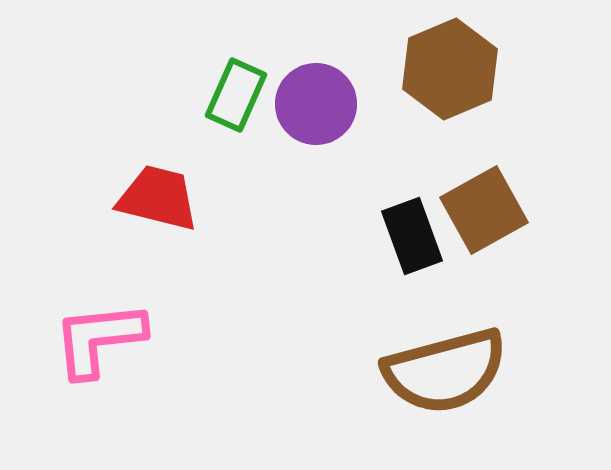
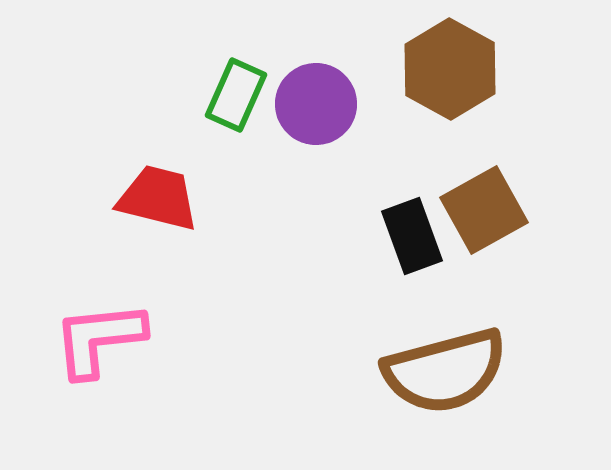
brown hexagon: rotated 8 degrees counterclockwise
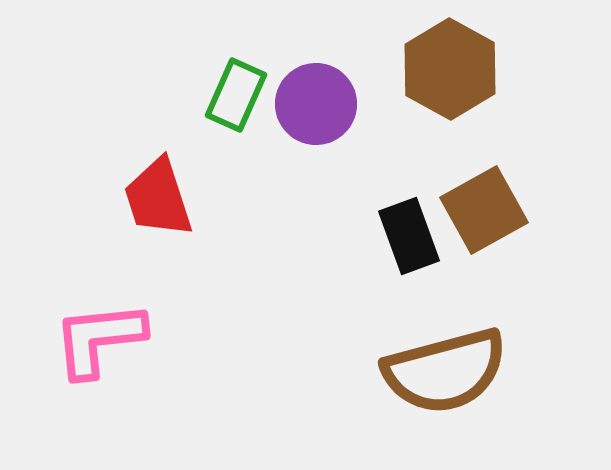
red trapezoid: rotated 122 degrees counterclockwise
black rectangle: moved 3 px left
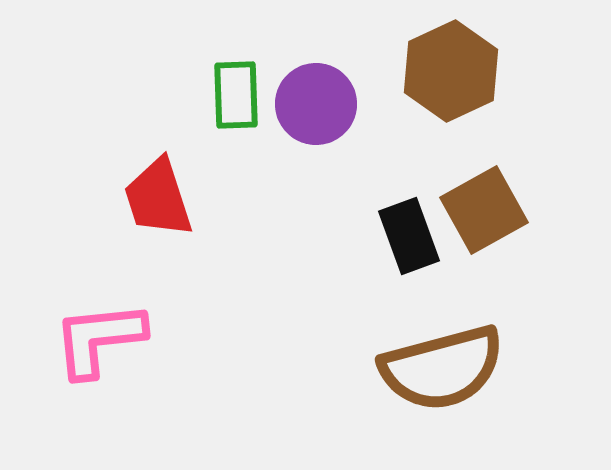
brown hexagon: moved 1 px right, 2 px down; rotated 6 degrees clockwise
green rectangle: rotated 26 degrees counterclockwise
brown semicircle: moved 3 px left, 3 px up
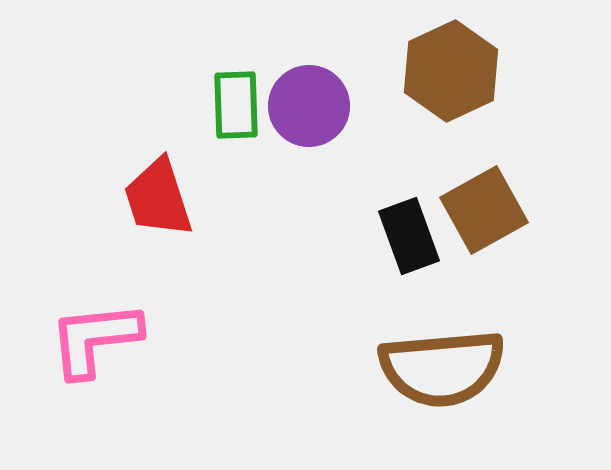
green rectangle: moved 10 px down
purple circle: moved 7 px left, 2 px down
pink L-shape: moved 4 px left
brown semicircle: rotated 10 degrees clockwise
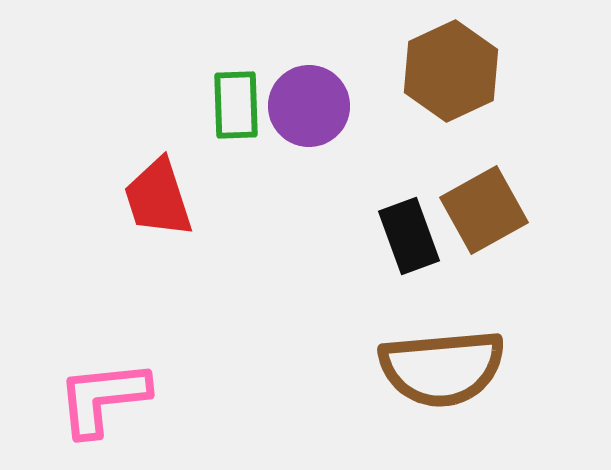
pink L-shape: moved 8 px right, 59 px down
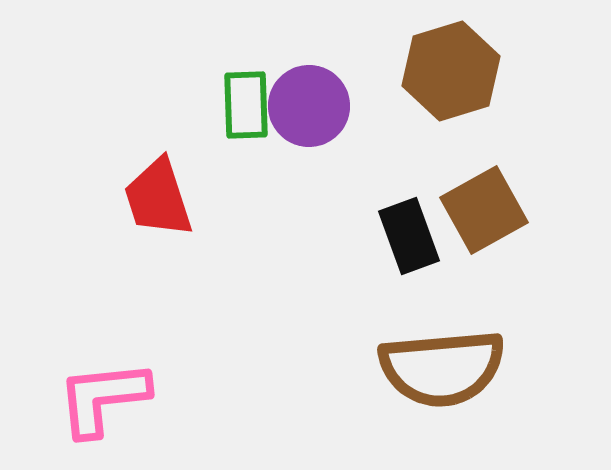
brown hexagon: rotated 8 degrees clockwise
green rectangle: moved 10 px right
